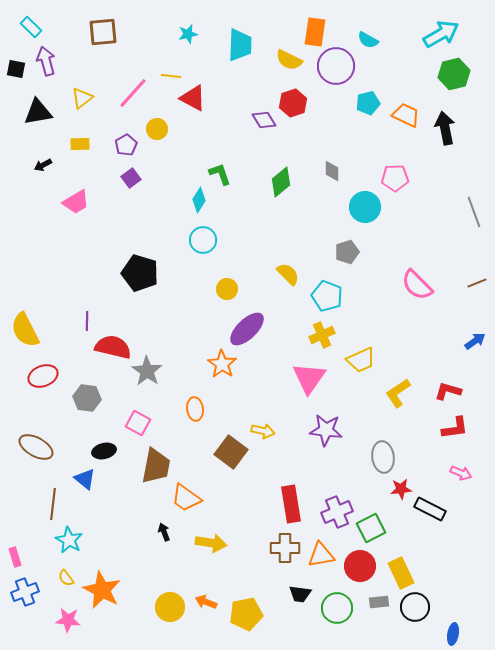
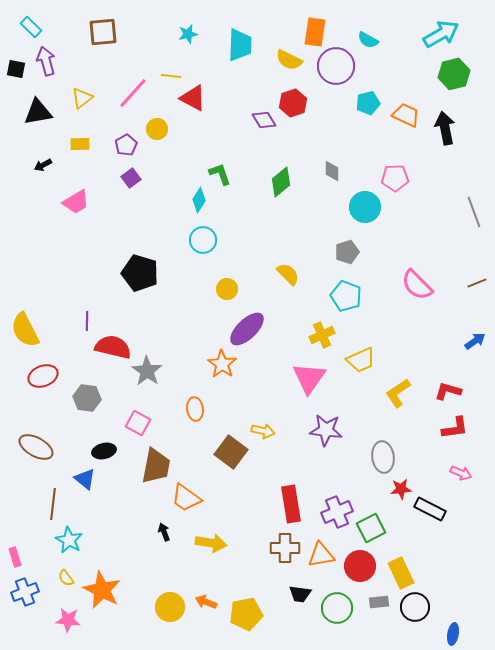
cyan pentagon at (327, 296): moved 19 px right
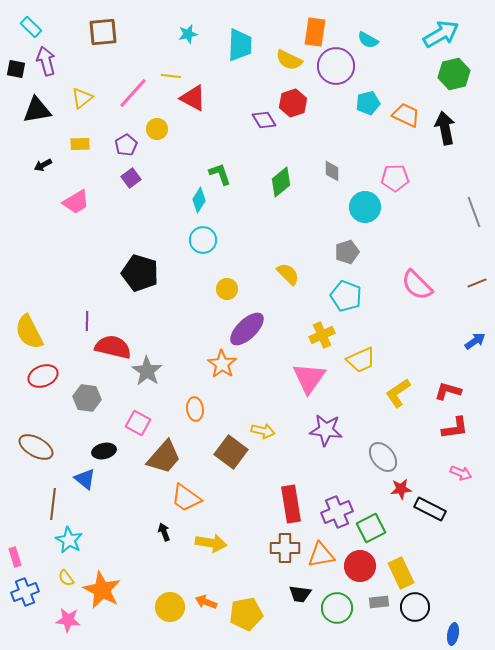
black triangle at (38, 112): moved 1 px left, 2 px up
yellow semicircle at (25, 330): moved 4 px right, 2 px down
gray ellipse at (383, 457): rotated 32 degrees counterclockwise
brown trapezoid at (156, 466): moved 8 px right, 9 px up; rotated 30 degrees clockwise
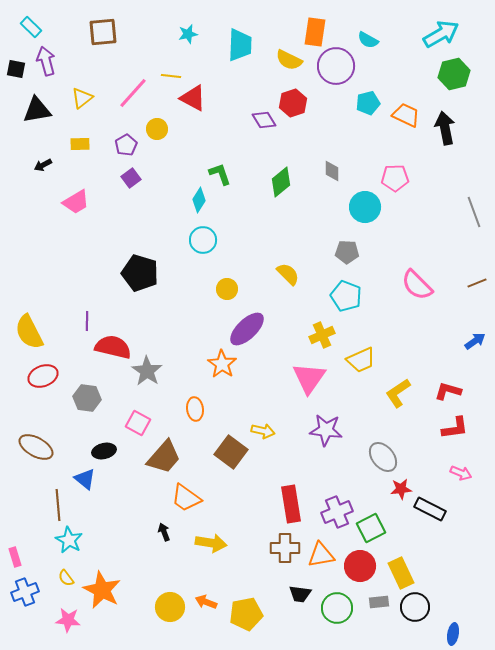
gray pentagon at (347, 252): rotated 20 degrees clockwise
brown line at (53, 504): moved 5 px right, 1 px down; rotated 12 degrees counterclockwise
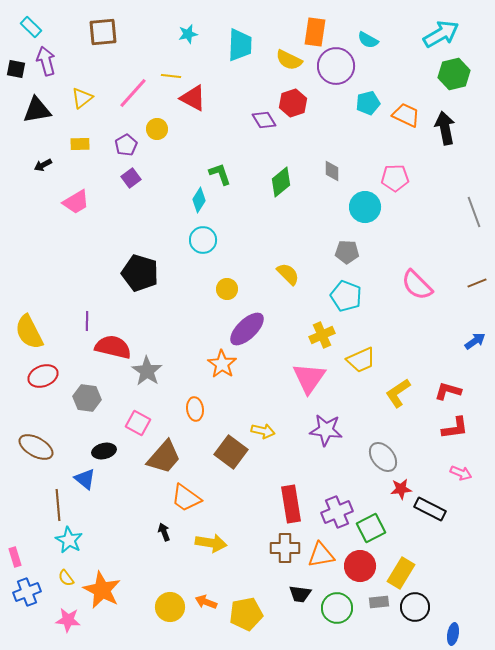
yellow rectangle at (401, 573): rotated 56 degrees clockwise
blue cross at (25, 592): moved 2 px right
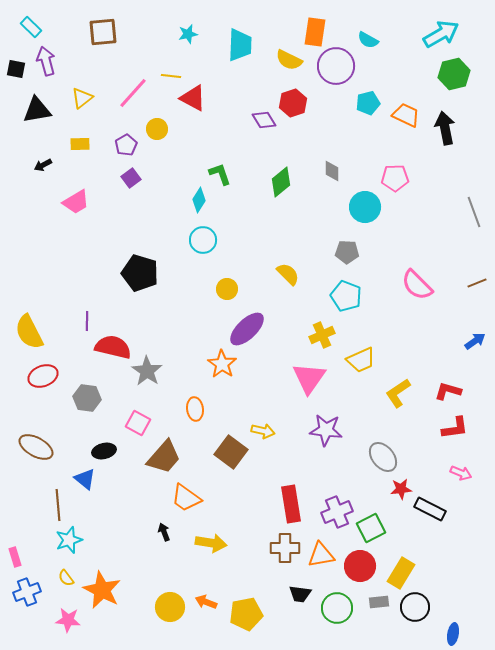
cyan star at (69, 540): rotated 24 degrees clockwise
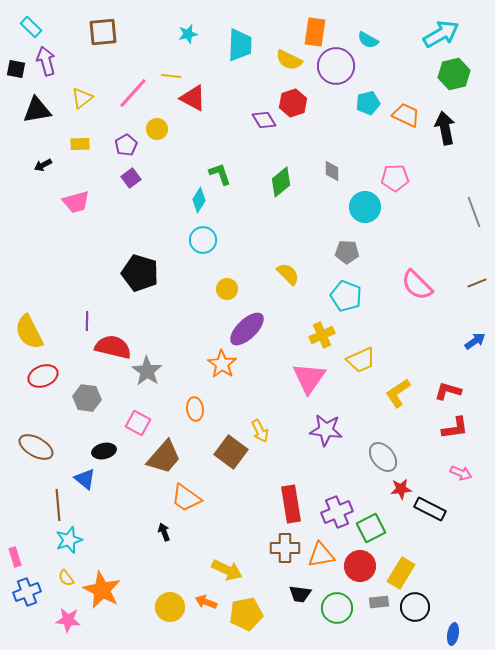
pink trapezoid at (76, 202): rotated 16 degrees clockwise
yellow arrow at (263, 431): moved 3 px left; rotated 50 degrees clockwise
yellow arrow at (211, 543): moved 16 px right, 27 px down; rotated 16 degrees clockwise
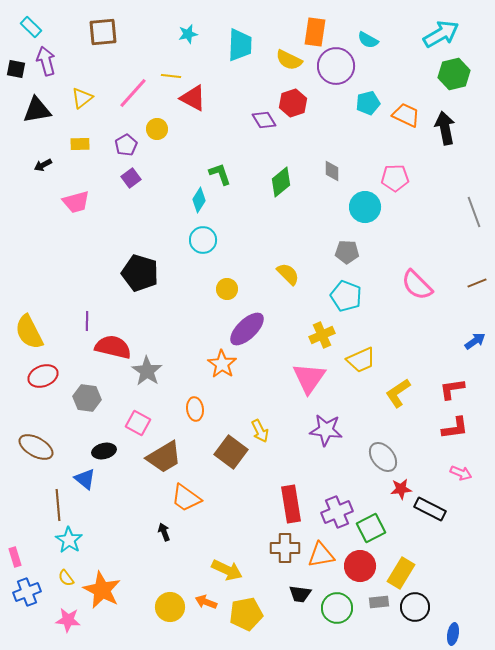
red L-shape at (448, 391): moved 4 px right, 2 px up; rotated 24 degrees counterclockwise
brown trapezoid at (164, 457): rotated 18 degrees clockwise
cyan star at (69, 540): rotated 20 degrees counterclockwise
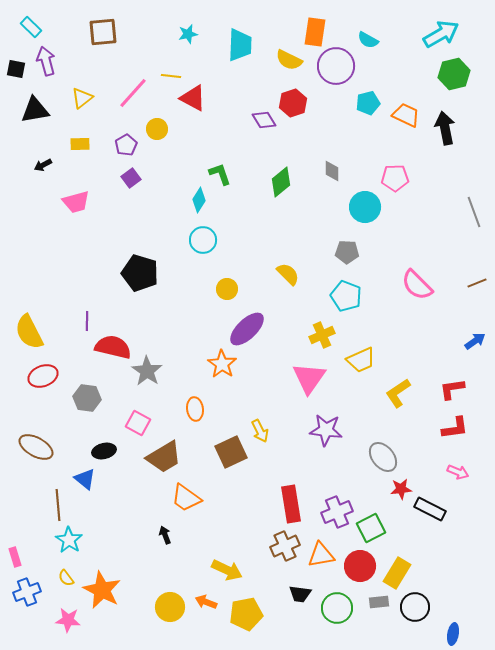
black triangle at (37, 110): moved 2 px left
brown square at (231, 452): rotated 28 degrees clockwise
pink arrow at (461, 473): moved 3 px left, 1 px up
black arrow at (164, 532): moved 1 px right, 3 px down
brown cross at (285, 548): moved 2 px up; rotated 24 degrees counterclockwise
yellow rectangle at (401, 573): moved 4 px left
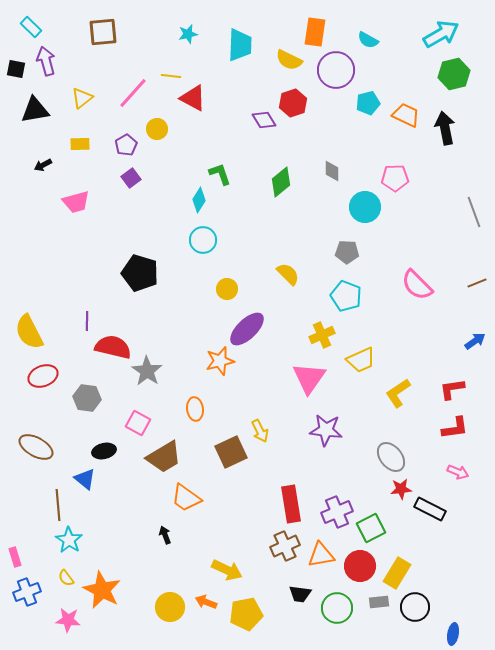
purple circle at (336, 66): moved 4 px down
orange star at (222, 364): moved 2 px left, 3 px up; rotated 24 degrees clockwise
gray ellipse at (383, 457): moved 8 px right
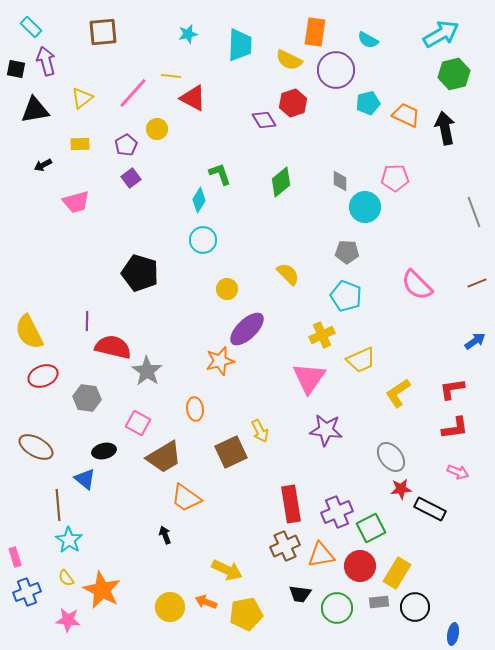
gray diamond at (332, 171): moved 8 px right, 10 px down
